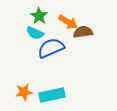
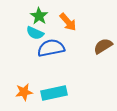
orange arrow: rotated 18 degrees clockwise
brown semicircle: moved 20 px right, 14 px down; rotated 24 degrees counterclockwise
blue semicircle: rotated 12 degrees clockwise
cyan rectangle: moved 2 px right, 2 px up
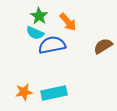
blue semicircle: moved 1 px right, 3 px up
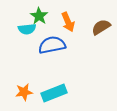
orange arrow: rotated 18 degrees clockwise
cyan semicircle: moved 8 px left, 4 px up; rotated 30 degrees counterclockwise
brown semicircle: moved 2 px left, 19 px up
cyan rectangle: rotated 10 degrees counterclockwise
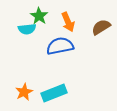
blue semicircle: moved 8 px right, 1 px down
orange star: rotated 18 degrees counterclockwise
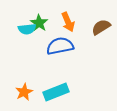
green star: moved 7 px down
cyan rectangle: moved 2 px right, 1 px up
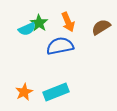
cyan semicircle: rotated 18 degrees counterclockwise
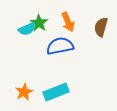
brown semicircle: rotated 42 degrees counterclockwise
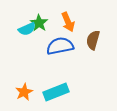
brown semicircle: moved 8 px left, 13 px down
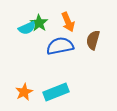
cyan semicircle: moved 1 px up
